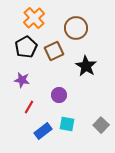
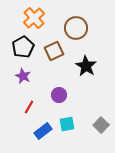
black pentagon: moved 3 px left
purple star: moved 1 px right, 4 px up; rotated 14 degrees clockwise
cyan square: rotated 21 degrees counterclockwise
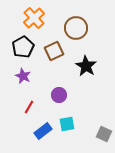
gray square: moved 3 px right, 9 px down; rotated 21 degrees counterclockwise
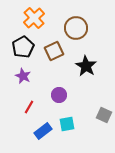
gray square: moved 19 px up
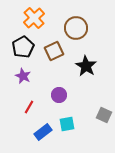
blue rectangle: moved 1 px down
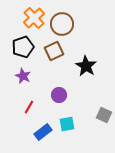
brown circle: moved 14 px left, 4 px up
black pentagon: rotated 10 degrees clockwise
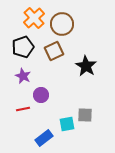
purple circle: moved 18 px left
red line: moved 6 px left, 2 px down; rotated 48 degrees clockwise
gray square: moved 19 px left; rotated 21 degrees counterclockwise
blue rectangle: moved 1 px right, 6 px down
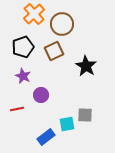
orange cross: moved 4 px up
red line: moved 6 px left
blue rectangle: moved 2 px right, 1 px up
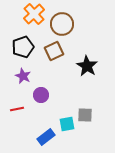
black star: moved 1 px right
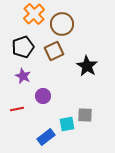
purple circle: moved 2 px right, 1 px down
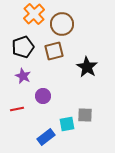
brown square: rotated 12 degrees clockwise
black star: moved 1 px down
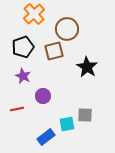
brown circle: moved 5 px right, 5 px down
